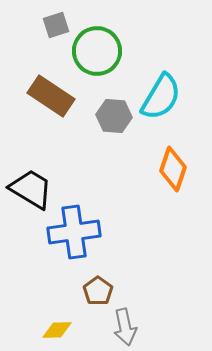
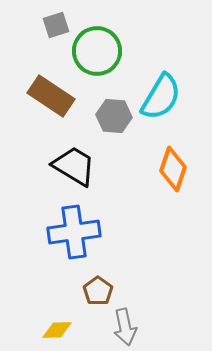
black trapezoid: moved 43 px right, 23 px up
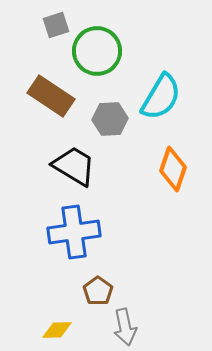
gray hexagon: moved 4 px left, 3 px down; rotated 8 degrees counterclockwise
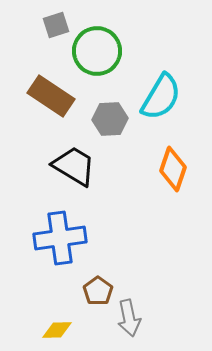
blue cross: moved 14 px left, 6 px down
gray arrow: moved 4 px right, 9 px up
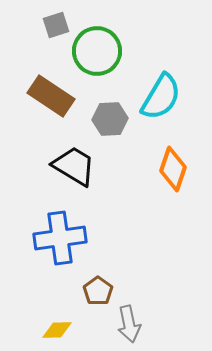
gray arrow: moved 6 px down
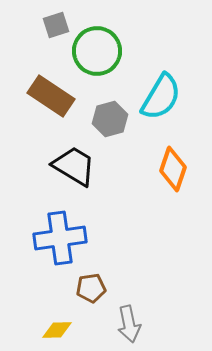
gray hexagon: rotated 12 degrees counterclockwise
brown pentagon: moved 7 px left, 3 px up; rotated 28 degrees clockwise
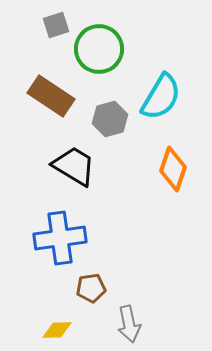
green circle: moved 2 px right, 2 px up
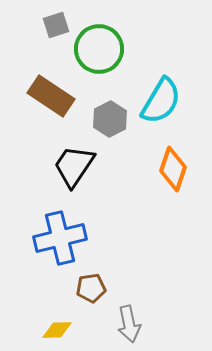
cyan semicircle: moved 4 px down
gray hexagon: rotated 12 degrees counterclockwise
black trapezoid: rotated 87 degrees counterclockwise
blue cross: rotated 6 degrees counterclockwise
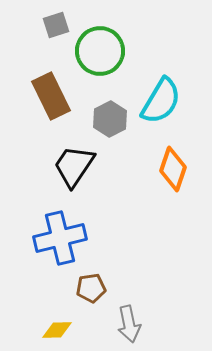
green circle: moved 1 px right, 2 px down
brown rectangle: rotated 30 degrees clockwise
